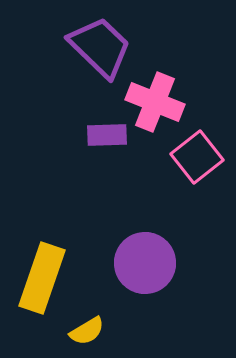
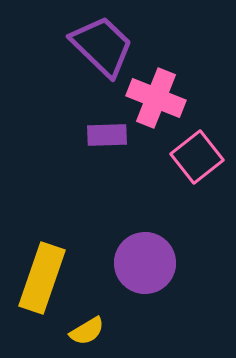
purple trapezoid: moved 2 px right, 1 px up
pink cross: moved 1 px right, 4 px up
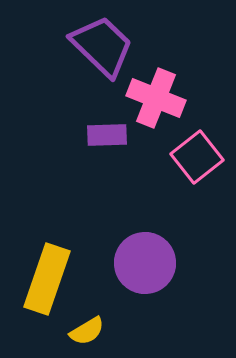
yellow rectangle: moved 5 px right, 1 px down
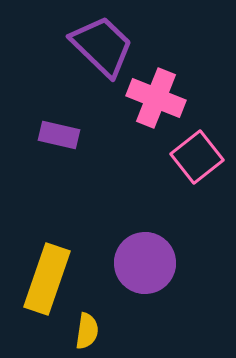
purple rectangle: moved 48 px left; rotated 15 degrees clockwise
yellow semicircle: rotated 51 degrees counterclockwise
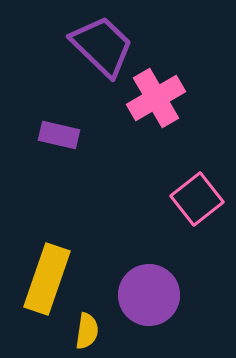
pink cross: rotated 38 degrees clockwise
pink square: moved 42 px down
purple circle: moved 4 px right, 32 px down
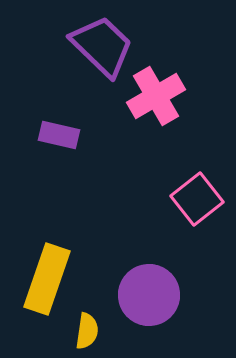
pink cross: moved 2 px up
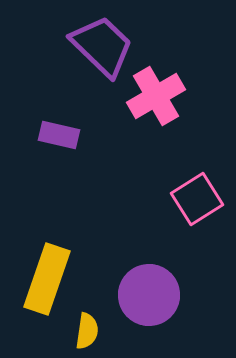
pink square: rotated 6 degrees clockwise
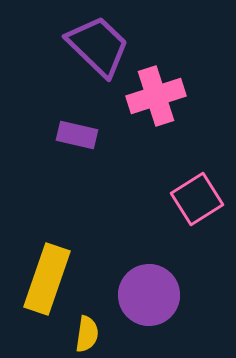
purple trapezoid: moved 4 px left
pink cross: rotated 12 degrees clockwise
purple rectangle: moved 18 px right
yellow semicircle: moved 3 px down
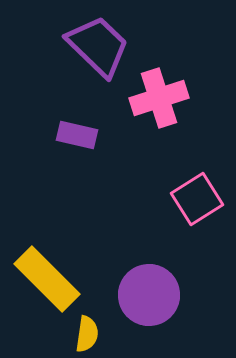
pink cross: moved 3 px right, 2 px down
yellow rectangle: rotated 64 degrees counterclockwise
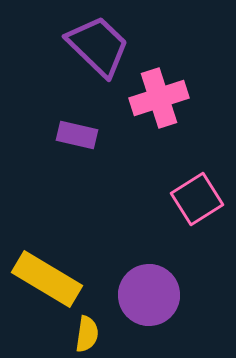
yellow rectangle: rotated 14 degrees counterclockwise
